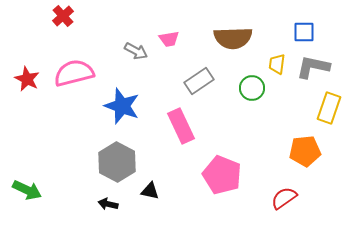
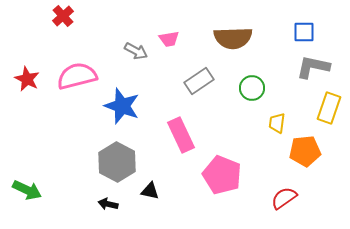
yellow trapezoid: moved 59 px down
pink semicircle: moved 3 px right, 3 px down
pink rectangle: moved 9 px down
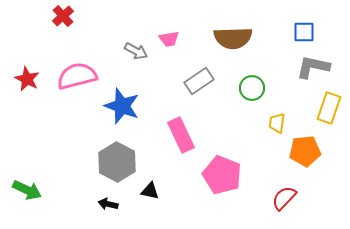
red semicircle: rotated 12 degrees counterclockwise
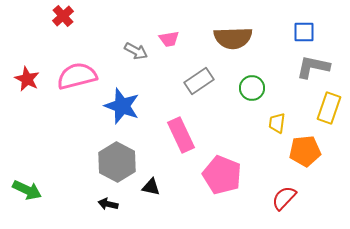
black triangle: moved 1 px right, 4 px up
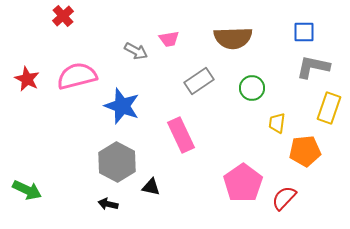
pink pentagon: moved 21 px right, 8 px down; rotated 15 degrees clockwise
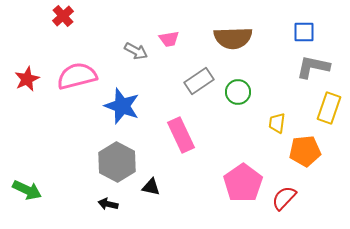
red star: rotated 20 degrees clockwise
green circle: moved 14 px left, 4 px down
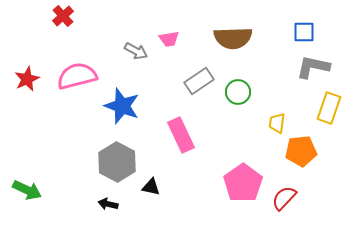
orange pentagon: moved 4 px left
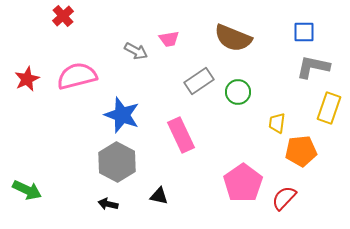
brown semicircle: rotated 24 degrees clockwise
blue star: moved 9 px down
black triangle: moved 8 px right, 9 px down
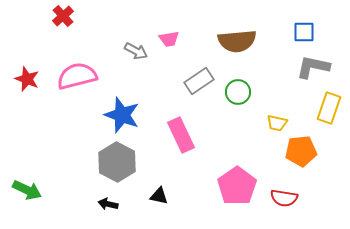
brown semicircle: moved 4 px right, 3 px down; rotated 27 degrees counterclockwise
red star: rotated 25 degrees counterclockwise
yellow trapezoid: rotated 85 degrees counterclockwise
pink pentagon: moved 6 px left, 3 px down
red semicircle: rotated 124 degrees counterclockwise
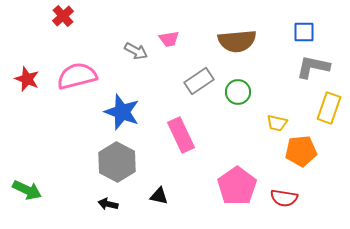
blue star: moved 3 px up
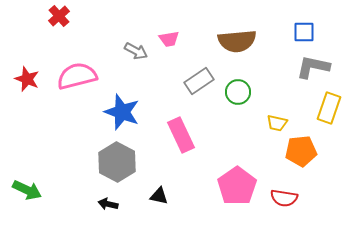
red cross: moved 4 px left
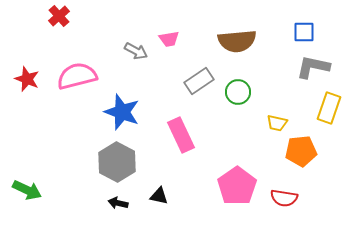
black arrow: moved 10 px right, 1 px up
